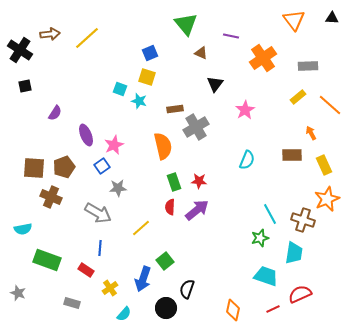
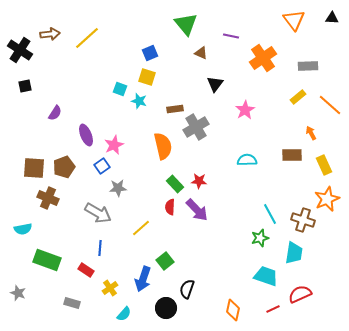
cyan semicircle at (247, 160): rotated 114 degrees counterclockwise
green rectangle at (174, 182): moved 1 px right, 2 px down; rotated 24 degrees counterclockwise
brown cross at (51, 197): moved 3 px left, 1 px down
purple arrow at (197, 210): rotated 85 degrees clockwise
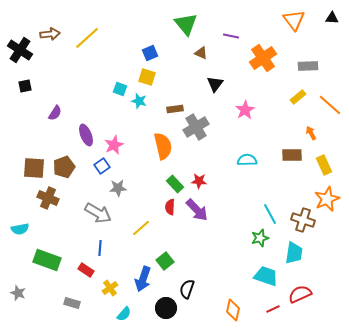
cyan semicircle at (23, 229): moved 3 px left
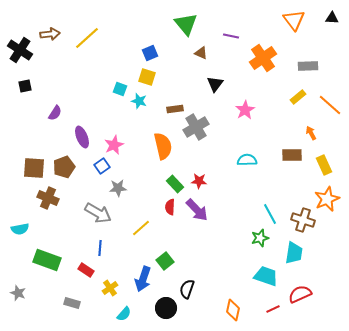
purple ellipse at (86, 135): moved 4 px left, 2 px down
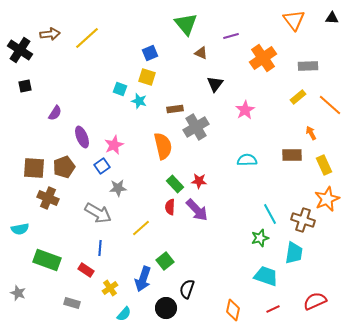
purple line at (231, 36): rotated 28 degrees counterclockwise
red semicircle at (300, 294): moved 15 px right, 7 px down
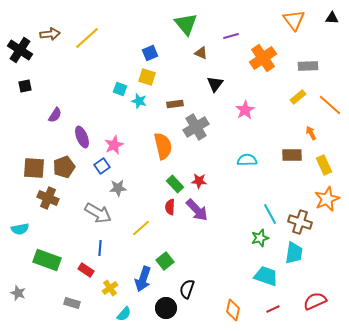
brown rectangle at (175, 109): moved 5 px up
purple semicircle at (55, 113): moved 2 px down
brown cross at (303, 220): moved 3 px left, 2 px down
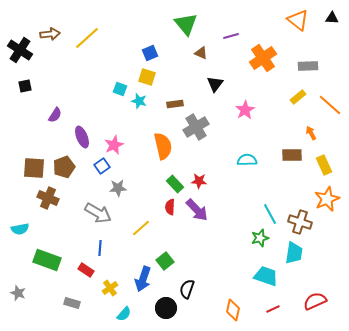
orange triangle at (294, 20): moved 4 px right; rotated 15 degrees counterclockwise
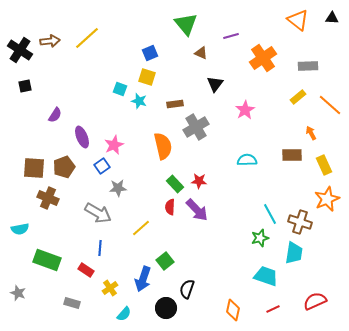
brown arrow at (50, 34): moved 7 px down
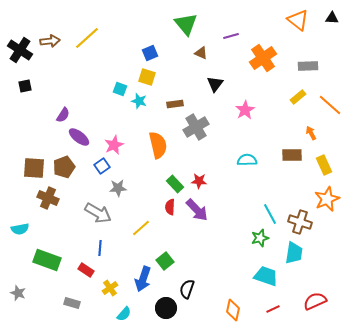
purple semicircle at (55, 115): moved 8 px right
purple ellipse at (82, 137): moved 3 px left; rotated 30 degrees counterclockwise
orange semicircle at (163, 146): moved 5 px left, 1 px up
